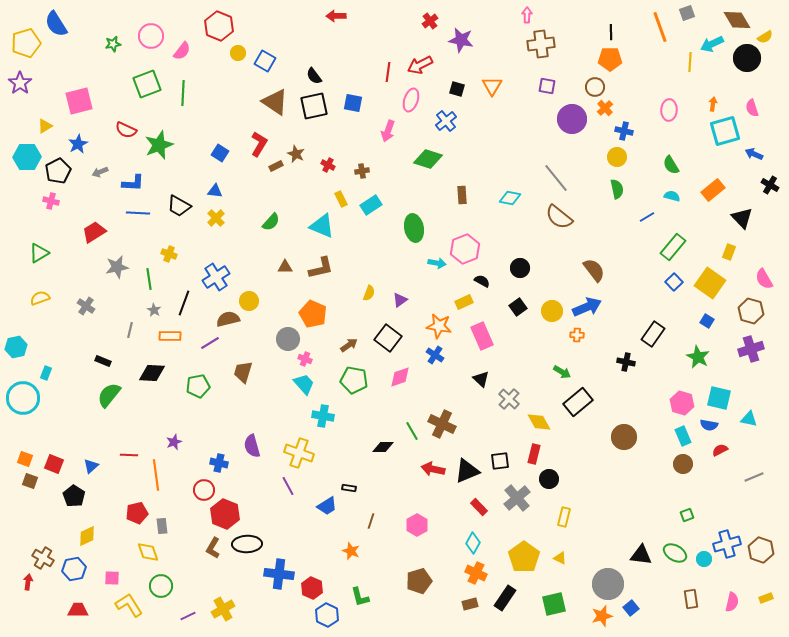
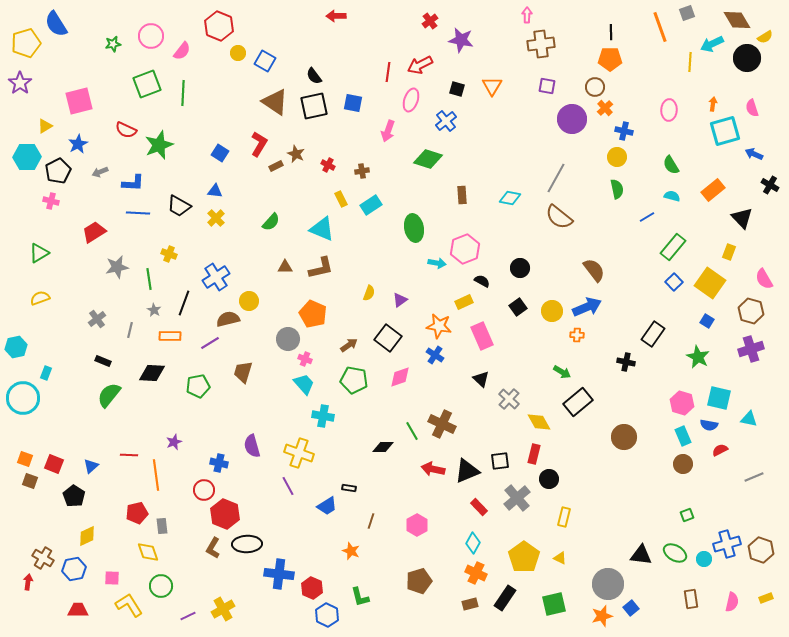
gray line at (556, 178): rotated 68 degrees clockwise
cyan triangle at (322, 226): moved 3 px down
gray cross at (86, 306): moved 11 px right, 13 px down; rotated 18 degrees clockwise
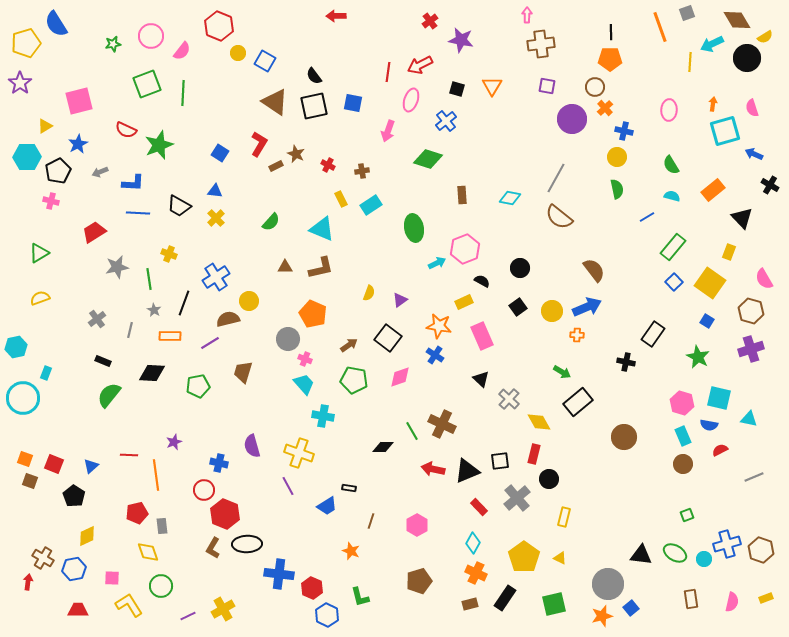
cyan arrow at (437, 263): rotated 36 degrees counterclockwise
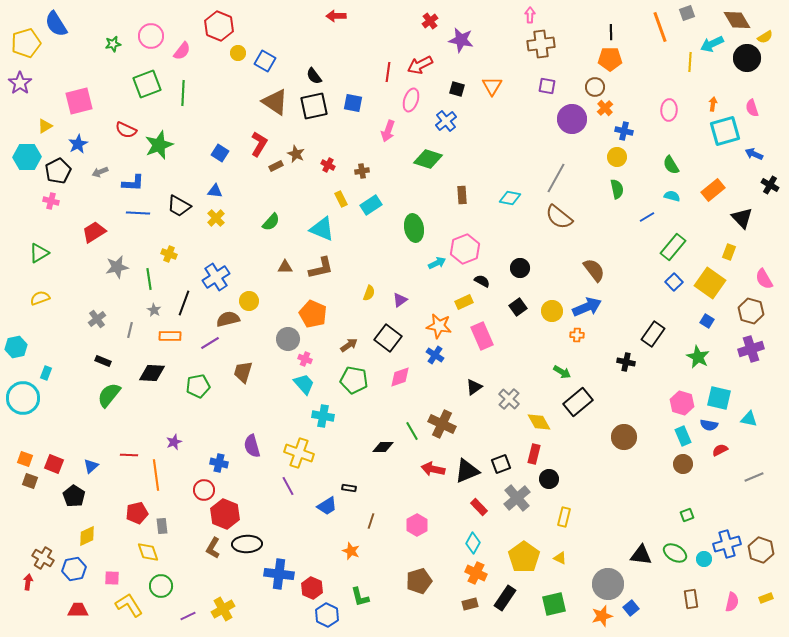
pink arrow at (527, 15): moved 3 px right
black triangle at (481, 379): moved 7 px left, 8 px down; rotated 42 degrees clockwise
black square at (500, 461): moved 1 px right, 3 px down; rotated 12 degrees counterclockwise
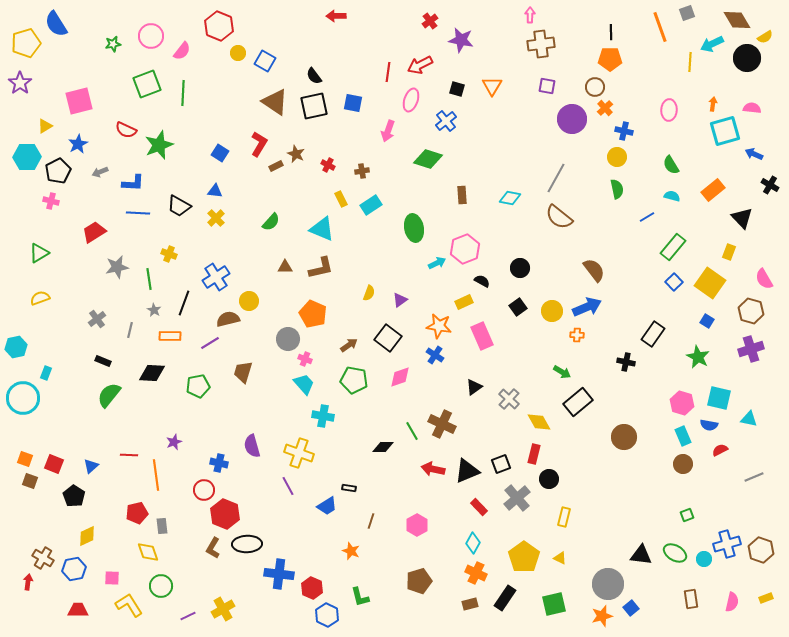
pink semicircle at (752, 108): rotated 114 degrees clockwise
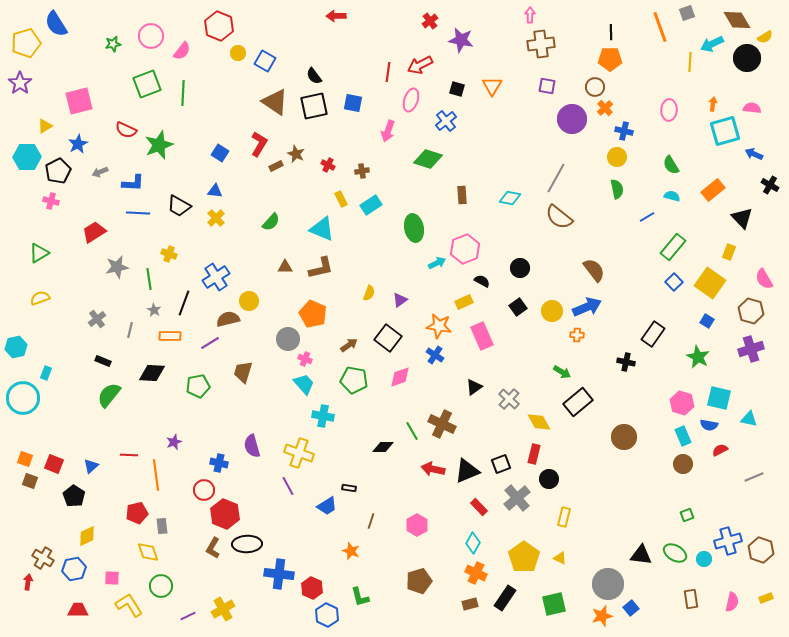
blue cross at (727, 544): moved 1 px right, 3 px up
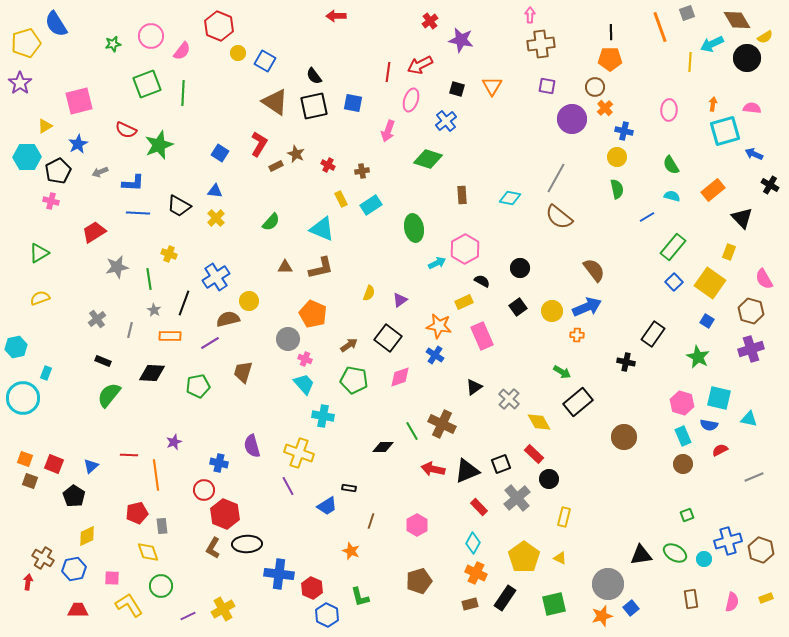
pink hexagon at (465, 249): rotated 8 degrees counterclockwise
red rectangle at (534, 454): rotated 60 degrees counterclockwise
black triangle at (641, 555): rotated 15 degrees counterclockwise
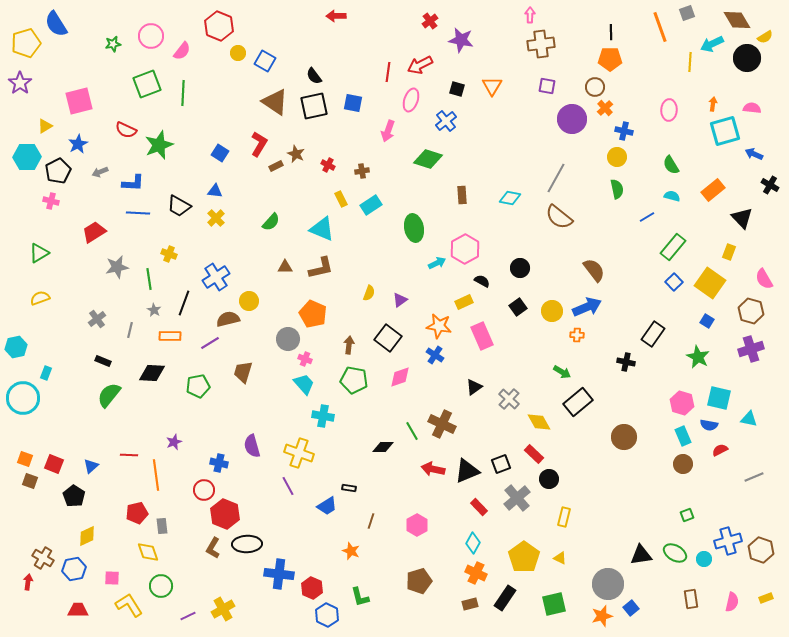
brown arrow at (349, 345): rotated 48 degrees counterclockwise
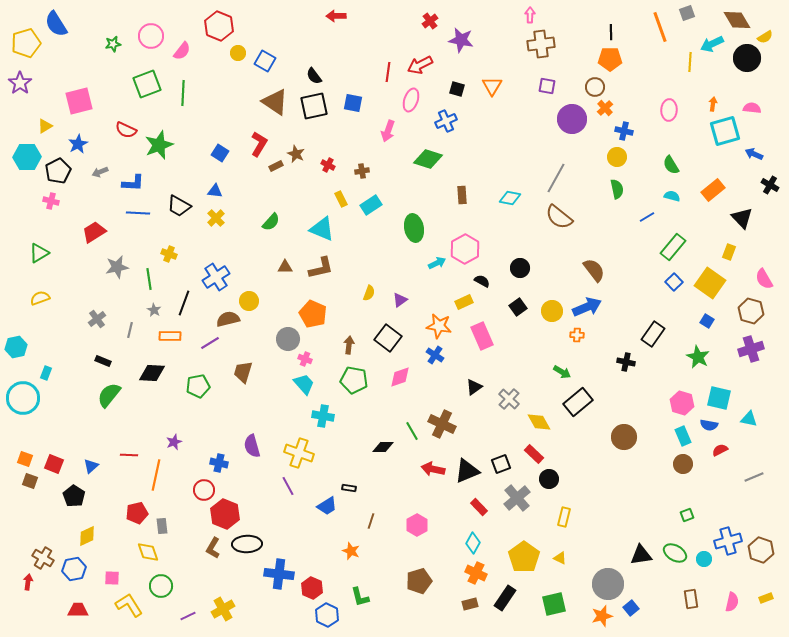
blue cross at (446, 121): rotated 15 degrees clockwise
orange line at (156, 475): rotated 20 degrees clockwise
